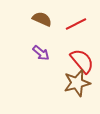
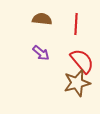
brown semicircle: rotated 18 degrees counterclockwise
red line: rotated 60 degrees counterclockwise
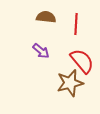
brown semicircle: moved 4 px right, 2 px up
purple arrow: moved 2 px up
brown star: moved 7 px left
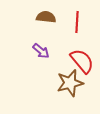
red line: moved 1 px right, 2 px up
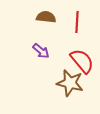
brown star: rotated 28 degrees clockwise
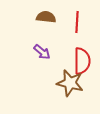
purple arrow: moved 1 px right, 1 px down
red semicircle: rotated 40 degrees clockwise
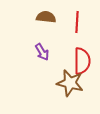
purple arrow: rotated 18 degrees clockwise
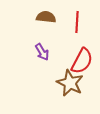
red semicircle: rotated 28 degrees clockwise
brown star: rotated 12 degrees clockwise
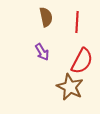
brown semicircle: rotated 72 degrees clockwise
brown star: moved 4 px down
